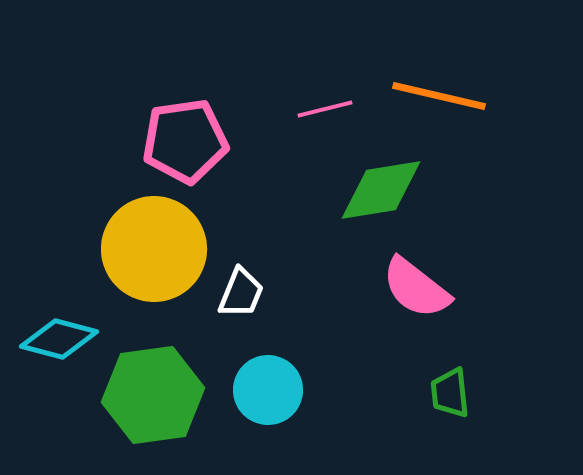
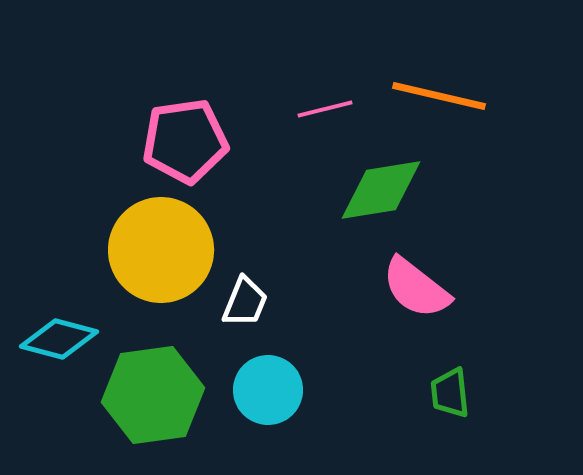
yellow circle: moved 7 px right, 1 px down
white trapezoid: moved 4 px right, 9 px down
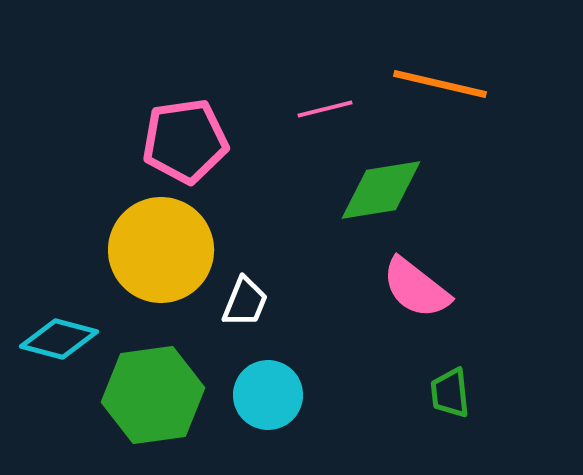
orange line: moved 1 px right, 12 px up
cyan circle: moved 5 px down
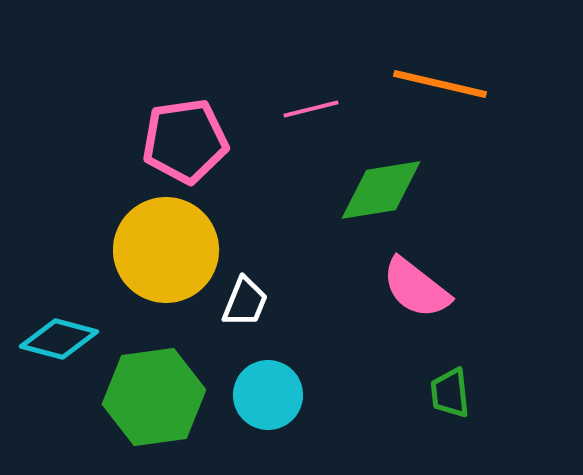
pink line: moved 14 px left
yellow circle: moved 5 px right
green hexagon: moved 1 px right, 2 px down
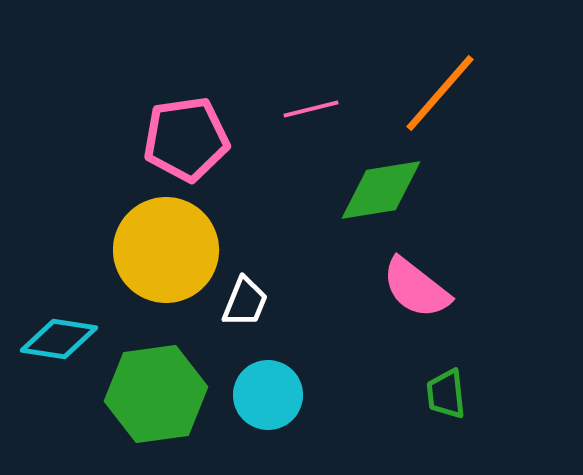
orange line: moved 9 px down; rotated 62 degrees counterclockwise
pink pentagon: moved 1 px right, 2 px up
cyan diamond: rotated 6 degrees counterclockwise
green trapezoid: moved 4 px left, 1 px down
green hexagon: moved 2 px right, 3 px up
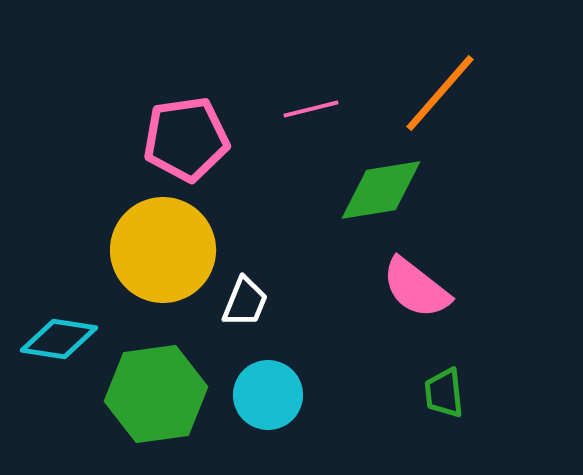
yellow circle: moved 3 px left
green trapezoid: moved 2 px left, 1 px up
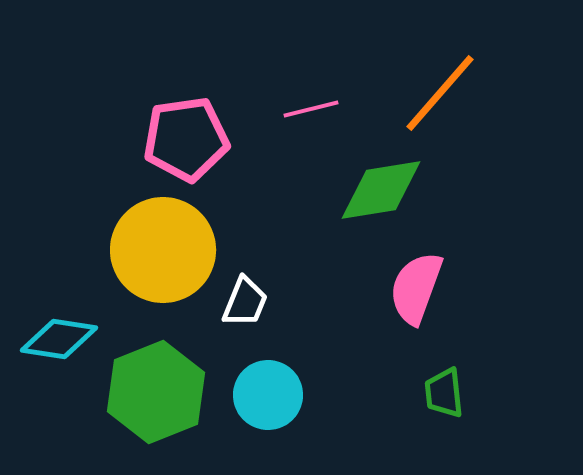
pink semicircle: rotated 72 degrees clockwise
green hexagon: moved 2 px up; rotated 14 degrees counterclockwise
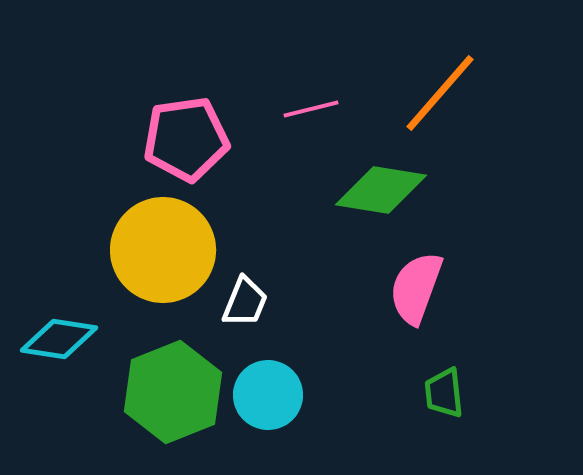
green diamond: rotated 18 degrees clockwise
green hexagon: moved 17 px right
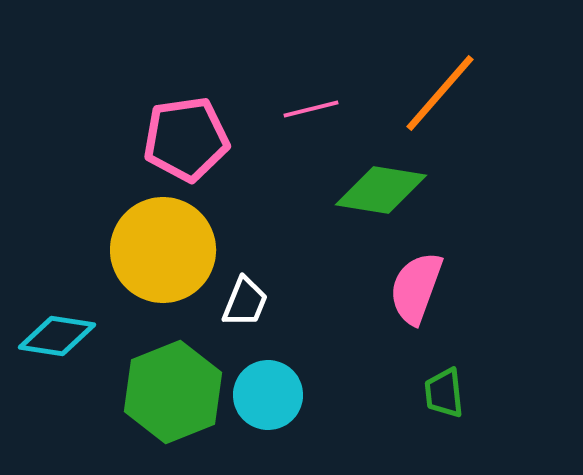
cyan diamond: moved 2 px left, 3 px up
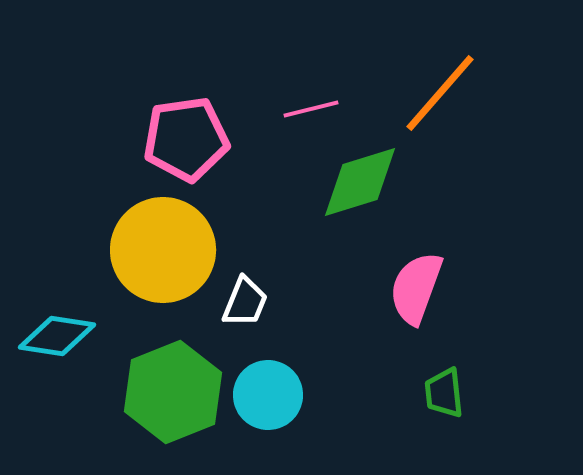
green diamond: moved 21 px left, 8 px up; rotated 26 degrees counterclockwise
